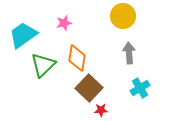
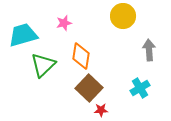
cyan trapezoid: rotated 20 degrees clockwise
gray arrow: moved 20 px right, 3 px up
orange diamond: moved 4 px right, 2 px up
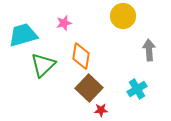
cyan cross: moved 3 px left, 1 px down
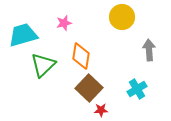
yellow circle: moved 1 px left, 1 px down
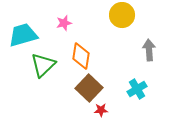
yellow circle: moved 2 px up
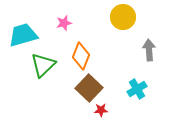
yellow circle: moved 1 px right, 2 px down
orange diamond: rotated 12 degrees clockwise
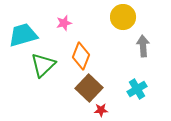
gray arrow: moved 6 px left, 4 px up
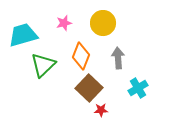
yellow circle: moved 20 px left, 6 px down
gray arrow: moved 25 px left, 12 px down
cyan cross: moved 1 px right, 1 px up
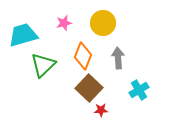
orange diamond: moved 2 px right
cyan cross: moved 1 px right, 2 px down
